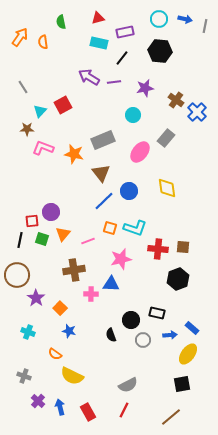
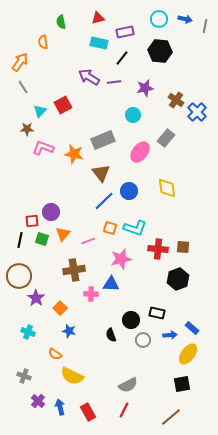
orange arrow at (20, 37): moved 25 px down
brown circle at (17, 275): moved 2 px right, 1 px down
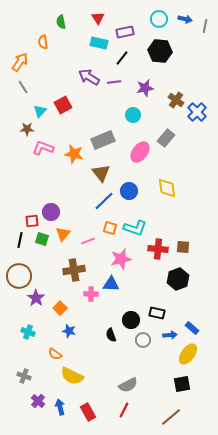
red triangle at (98, 18): rotated 48 degrees counterclockwise
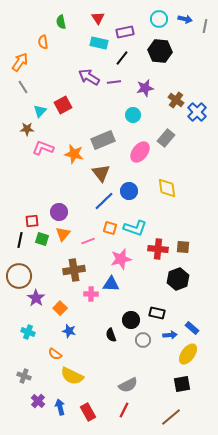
purple circle at (51, 212): moved 8 px right
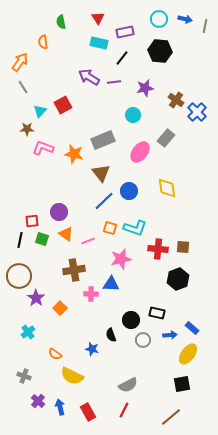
orange triangle at (63, 234): moved 3 px right; rotated 35 degrees counterclockwise
blue star at (69, 331): moved 23 px right, 18 px down
cyan cross at (28, 332): rotated 32 degrees clockwise
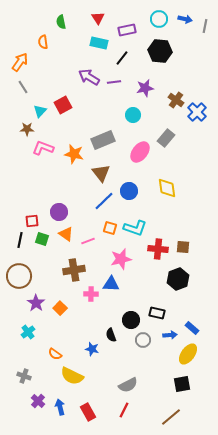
purple rectangle at (125, 32): moved 2 px right, 2 px up
purple star at (36, 298): moved 5 px down
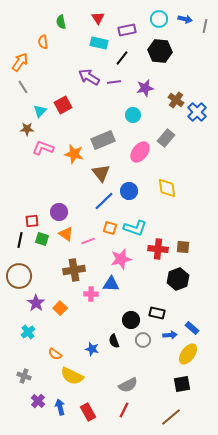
black semicircle at (111, 335): moved 3 px right, 6 px down
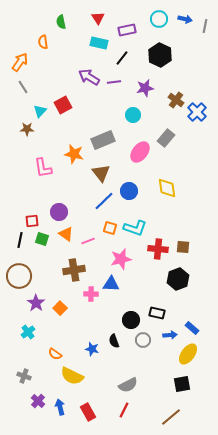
black hexagon at (160, 51): moved 4 px down; rotated 20 degrees clockwise
pink L-shape at (43, 148): moved 20 px down; rotated 120 degrees counterclockwise
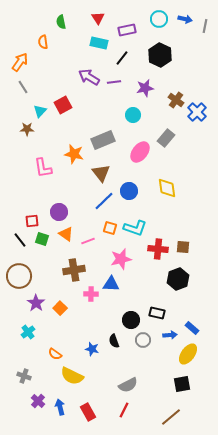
black line at (20, 240): rotated 49 degrees counterclockwise
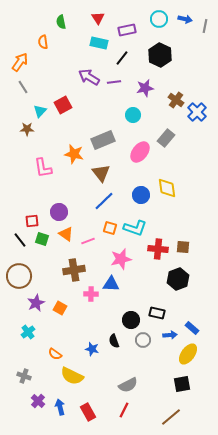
blue circle at (129, 191): moved 12 px right, 4 px down
purple star at (36, 303): rotated 12 degrees clockwise
orange square at (60, 308): rotated 16 degrees counterclockwise
